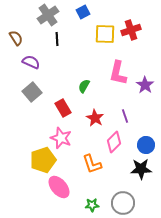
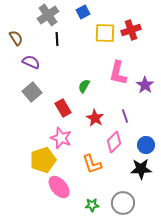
yellow square: moved 1 px up
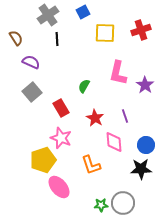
red cross: moved 10 px right
red rectangle: moved 2 px left
pink diamond: rotated 50 degrees counterclockwise
orange L-shape: moved 1 px left, 1 px down
green star: moved 9 px right
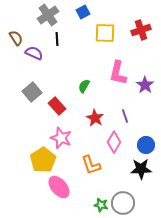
purple semicircle: moved 3 px right, 9 px up
red rectangle: moved 4 px left, 2 px up; rotated 12 degrees counterclockwise
pink diamond: rotated 35 degrees clockwise
yellow pentagon: rotated 15 degrees counterclockwise
green star: rotated 16 degrees clockwise
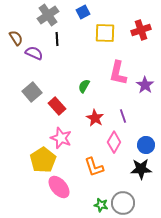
purple line: moved 2 px left
orange L-shape: moved 3 px right, 2 px down
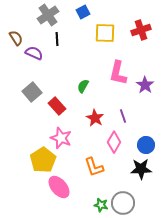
green semicircle: moved 1 px left
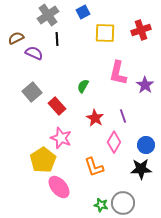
brown semicircle: rotated 84 degrees counterclockwise
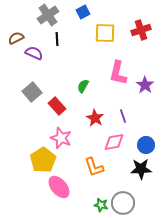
pink diamond: rotated 50 degrees clockwise
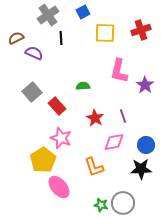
black line: moved 4 px right, 1 px up
pink L-shape: moved 1 px right, 2 px up
green semicircle: rotated 56 degrees clockwise
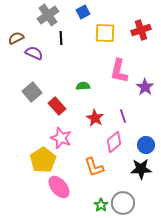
purple star: moved 2 px down
pink diamond: rotated 30 degrees counterclockwise
green star: rotated 24 degrees clockwise
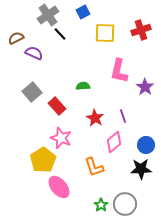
black line: moved 1 px left, 4 px up; rotated 40 degrees counterclockwise
gray circle: moved 2 px right, 1 px down
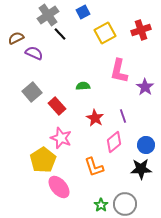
yellow square: rotated 30 degrees counterclockwise
